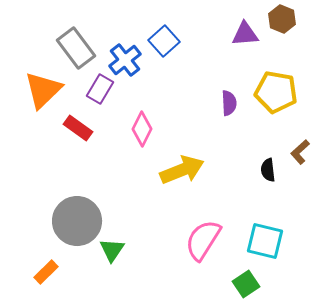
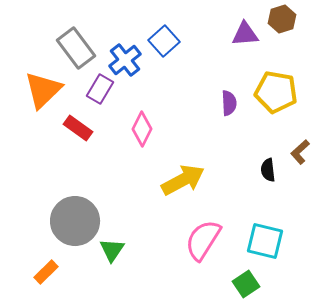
brown hexagon: rotated 20 degrees clockwise
yellow arrow: moved 1 px right, 10 px down; rotated 6 degrees counterclockwise
gray circle: moved 2 px left
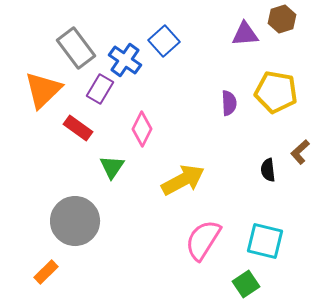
blue cross: rotated 16 degrees counterclockwise
green triangle: moved 83 px up
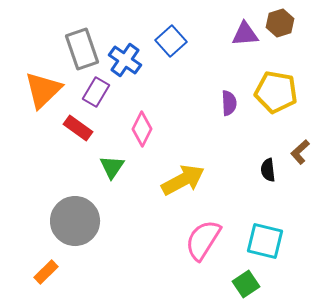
brown hexagon: moved 2 px left, 4 px down
blue square: moved 7 px right
gray rectangle: moved 6 px right, 1 px down; rotated 18 degrees clockwise
purple rectangle: moved 4 px left, 3 px down
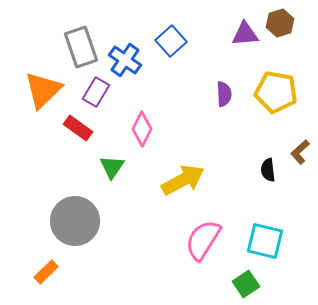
gray rectangle: moved 1 px left, 2 px up
purple semicircle: moved 5 px left, 9 px up
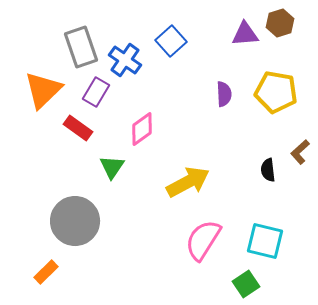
pink diamond: rotated 28 degrees clockwise
yellow arrow: moved 5 px right, 2 px down
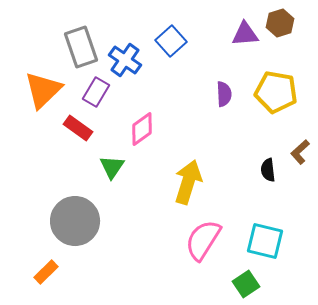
yellow arrow: rotated 45 degrees counterclockwise
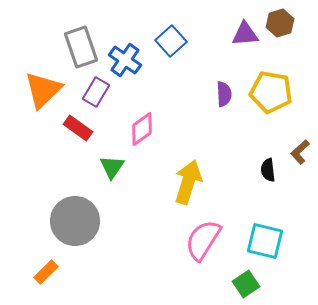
yellow pentagon: moved 5 px left
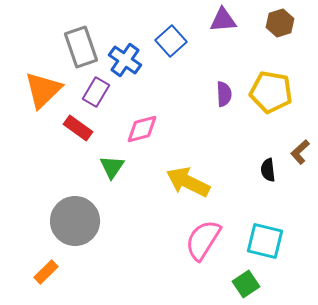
purple triangle: moved 22 px left, 14 px up
pink diamond: rotated 20 degrees clockwise
yellow arrow: rotated 81 degrees counterclockwise
